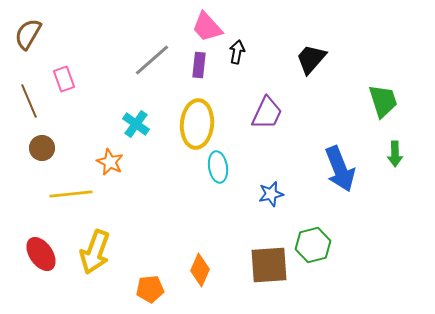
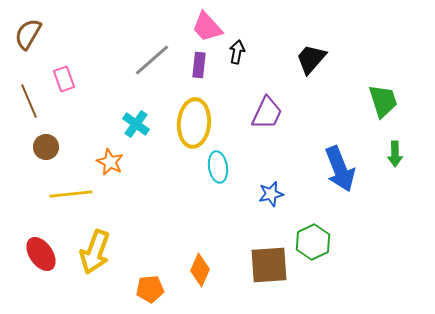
yellow ellipse: moved 3 px left, 1 px up
brown circle: moved 4 px right, 1 px up
green hexagon: moved 3 px up; rotated 12 degrees counterclockwise
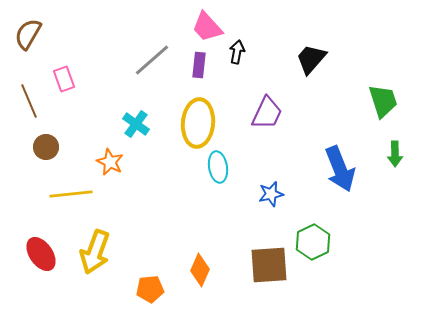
yellow ellipse: moved 4 px right
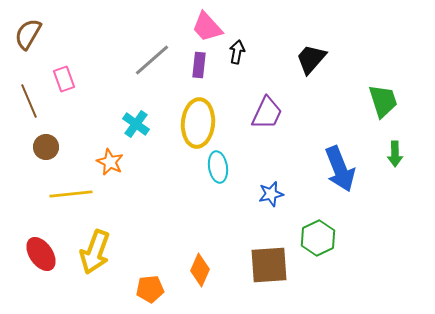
green hexagon: moved 5 px right, 4 px up
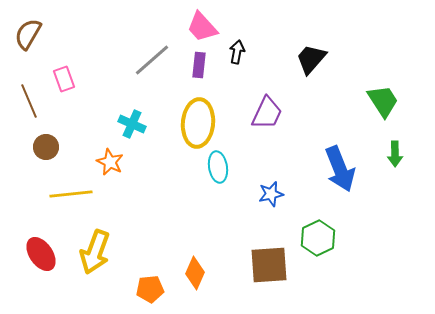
pink trapezoid: moved 5 px left
green trapezoid: rotated 15 degrees counterclockwise
cyan cross: moved 4 px left; rotated 12 degrees counterclockwise
orange diamond: moved 5 px left, 3 px down
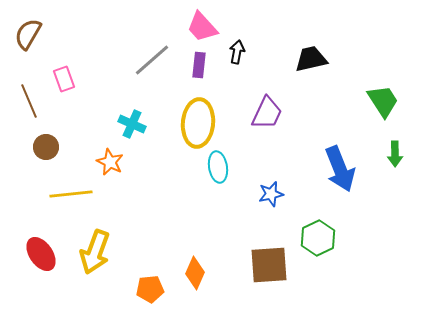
black trapezoid: rotated 36 degrees clockwise
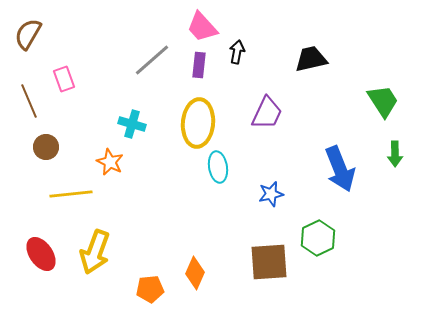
cyan cross: rotated 8 degrees counterclockwise
brown square: moved 3 px up
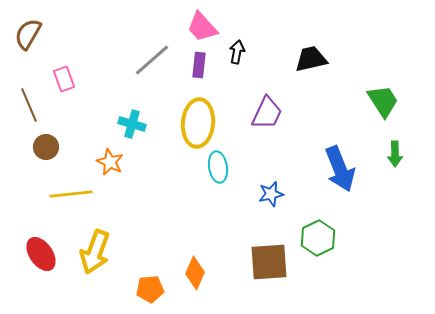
brown line: moved 4 px down
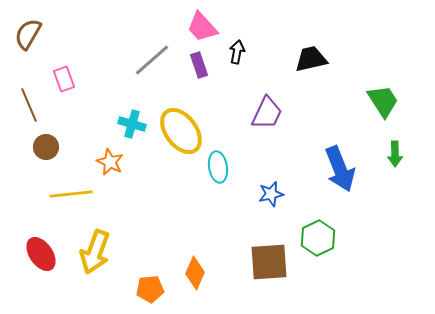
purple rectangle: rotated 25 degrees counterclockwise
yellow ellipse: moved 17 px left, 8 px down; rotated 42 degrees counterclockwise
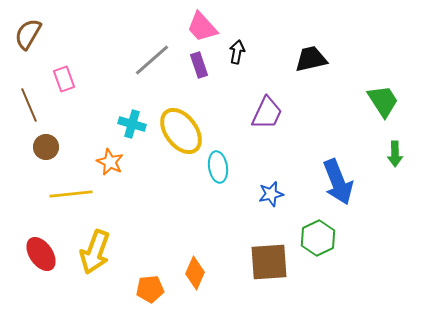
blue arrow: moved 2 px left, 13 px down
